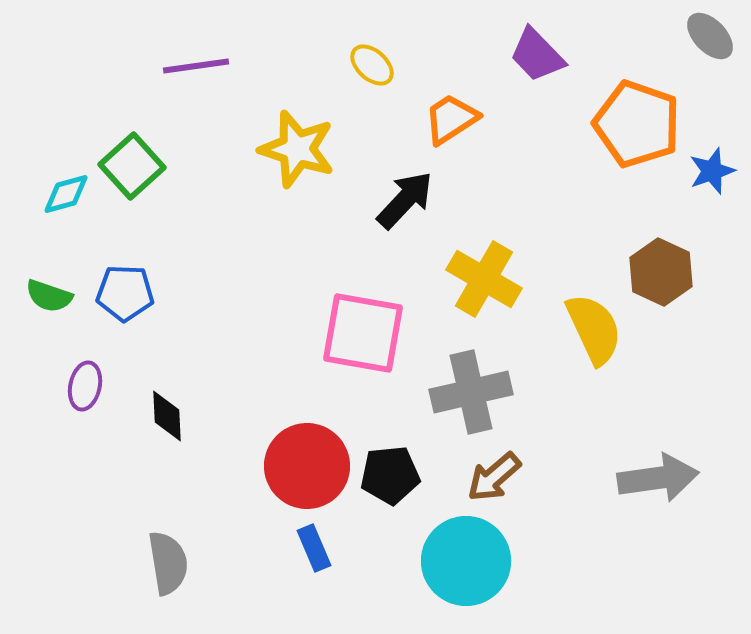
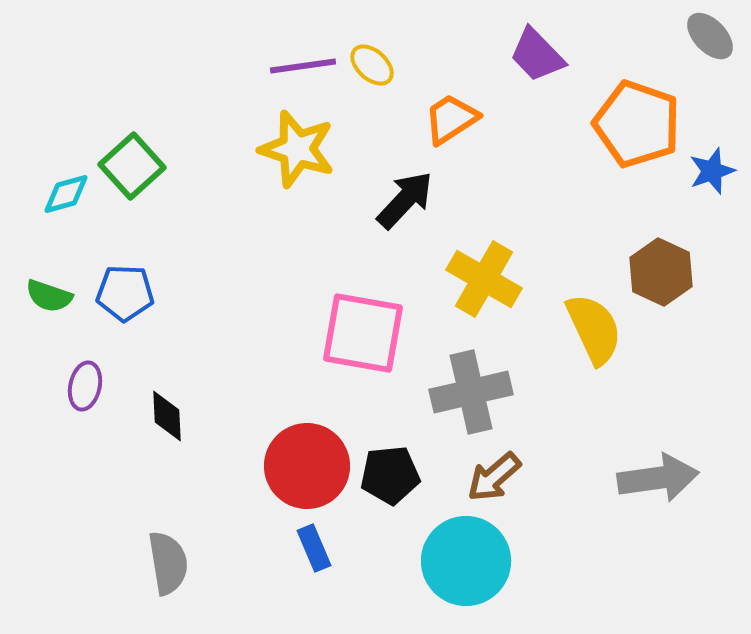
purple line: moved 107 px right
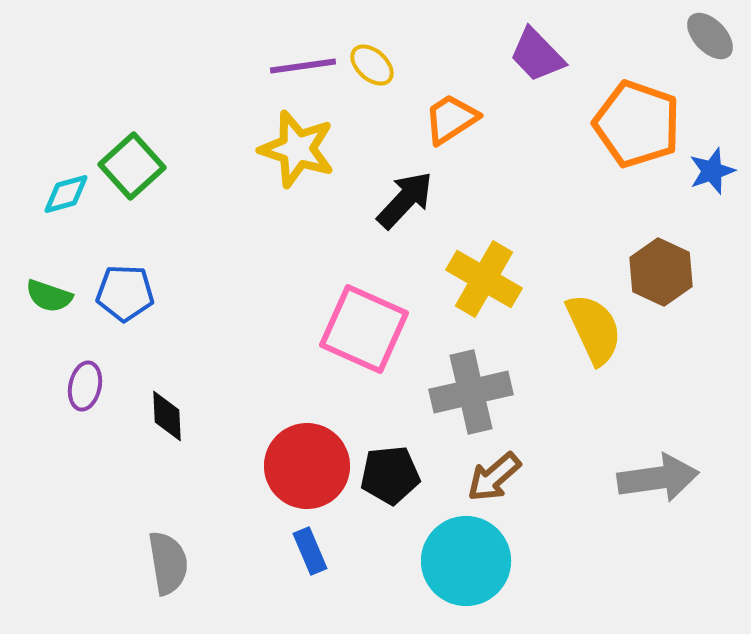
pink square: moved 1 px right, 4 px up; rotated 14 degrees clockwise
blue rectangle: moved 4 px left, 3 px down
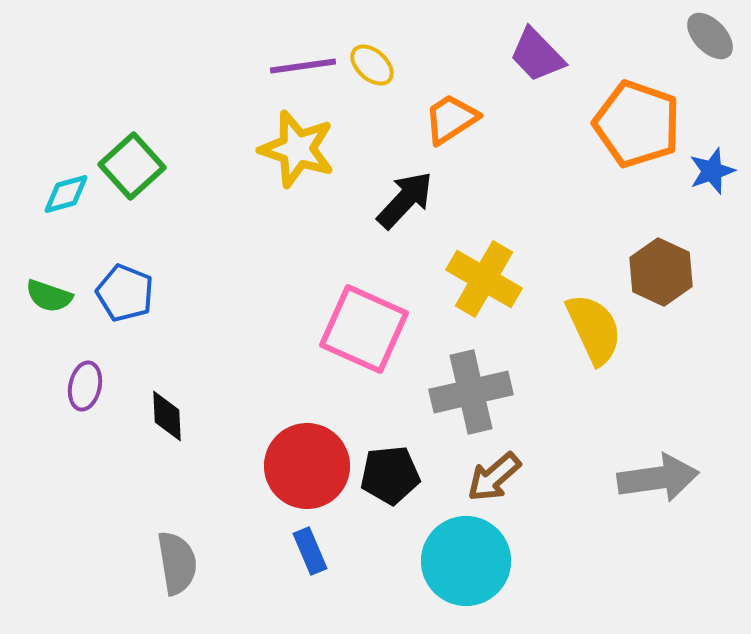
blue pentagon: rotated 20 degrees clockwise
gray semicircle: moved 9 px right
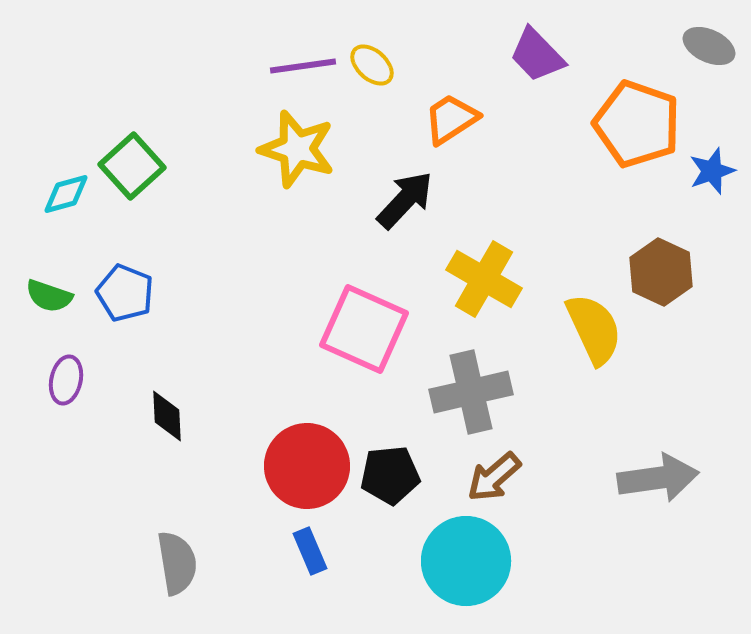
gray ellipse: moved 1 px left, 10 px down; rotated 21 degrees counterclockwise
purple ellipse: moved 19 px left, 6 px up
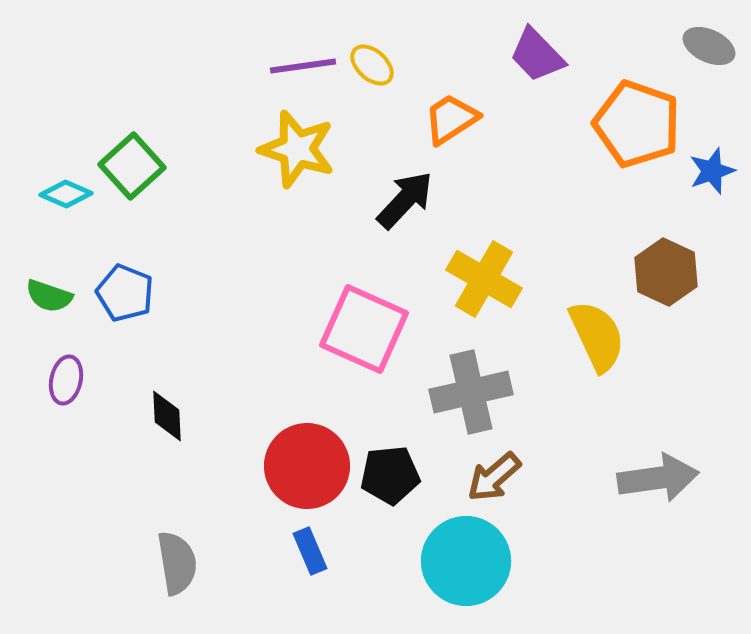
cyan diamond: rotated 39 degrees clockwise
brown hexagon: moved 5 px right
yellow semicircle: moved 3 px right, 7 px down
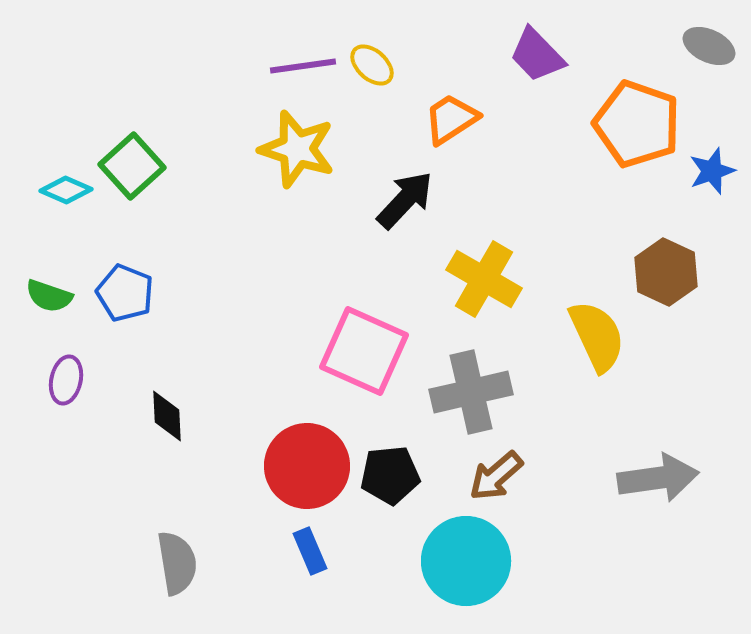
cyan diamond: moved 4 px up
pink square: moved 22 px down
brown arrow: moved 2 px right, 1 px up
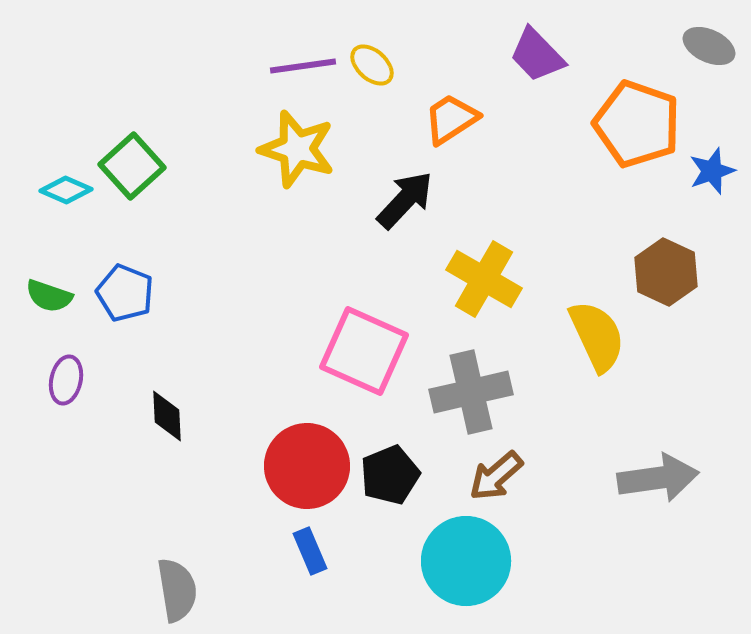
black pentagon: rotated 16 degrees counterclockwise
gray semicircle: moved 27 px down
